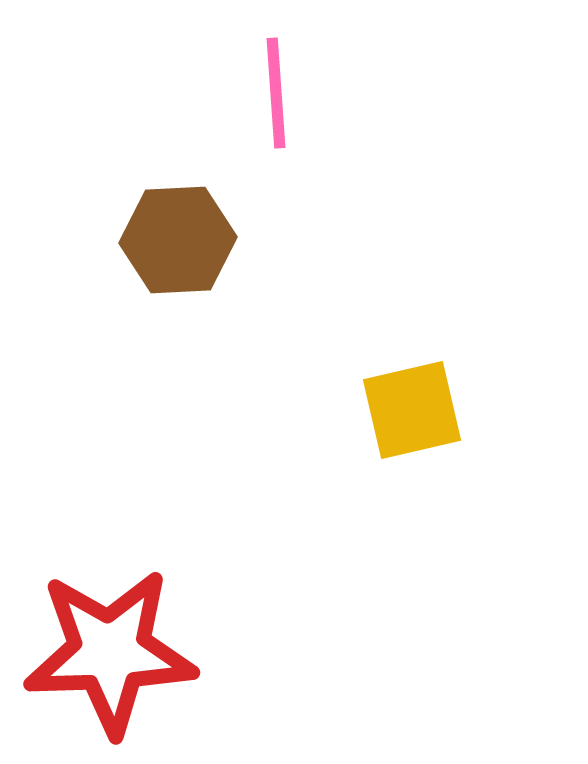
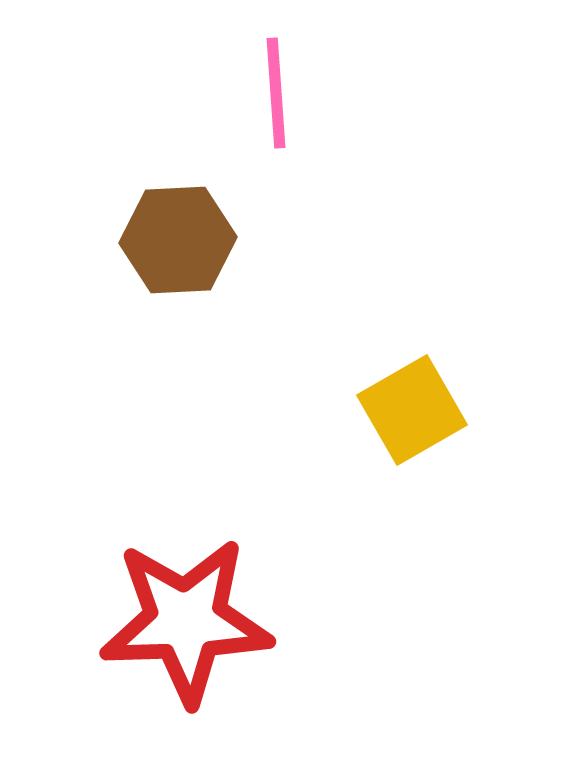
yellow square: rotated 17 degrees counterclockwise
red star: moved 76 px right, 31 px up
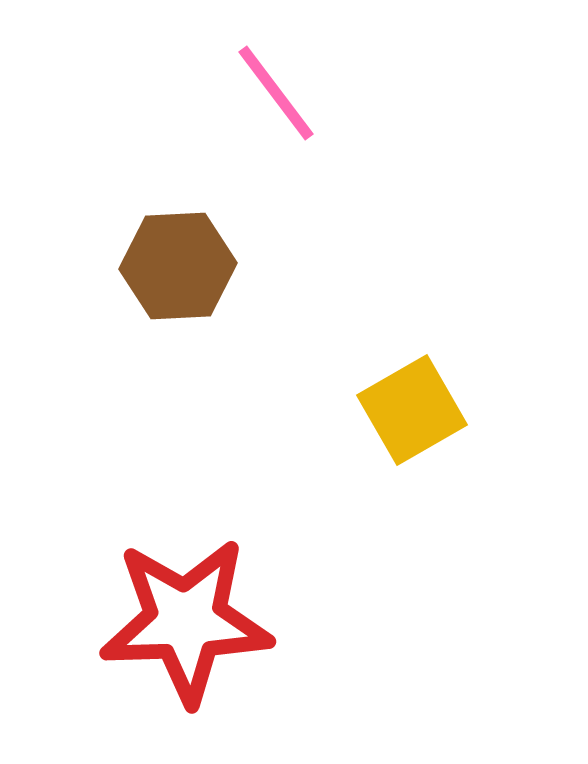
pink line: rotated 33 degrees counterclockwise
brown hexagon: moved 26 px down
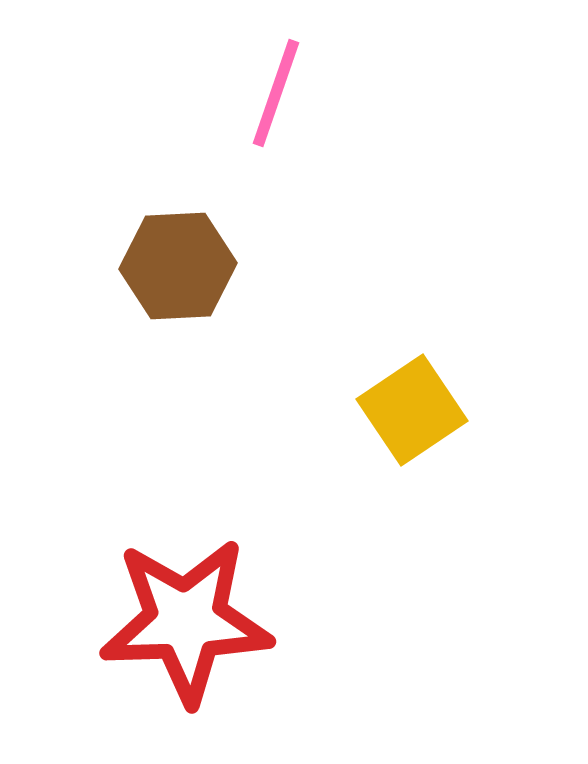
pink line: rotated 56 degrees clockwise
yellow square: rotated 4 degrees counterclockwise
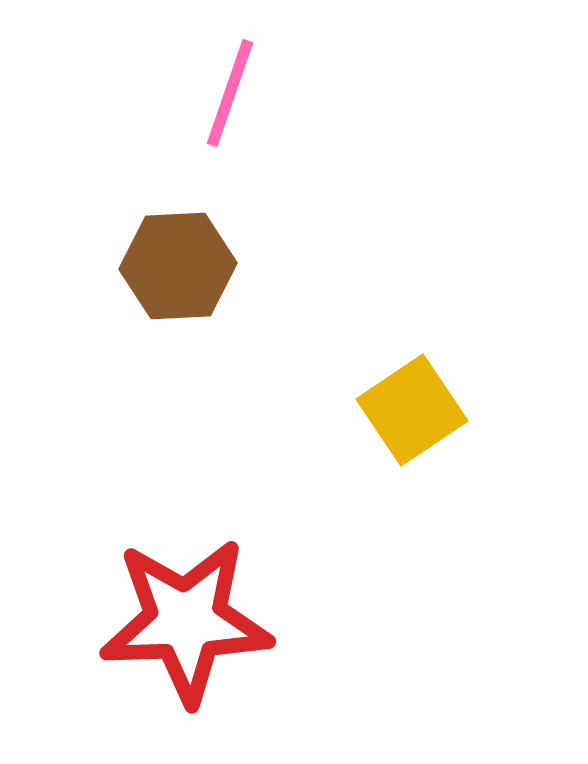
pink line: moved 46 px left
